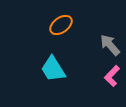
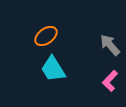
orange ellipse: moved 15 px left, 11 px down
pink L-shape: moved 2 px left, 5 px down
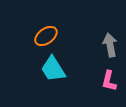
gray arrow: rotated 30 degrees clockwise
pink L-shape: moved 1 px left; rotated 30 degrees counterclockwise
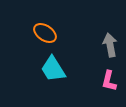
orange ellipse: moved 1 px left, 3 px up; rotated 70 degrees clockwise
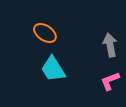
pink L-shape: moved 1 px right; rotated 55 degrees clockwise
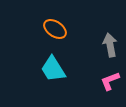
orange ellipse: moved 10 px right, 4 px up
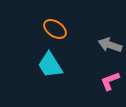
gray arrow: rotated 60 degrees counterclockwise
cyan trapezoid: moved 3 px left, 4 px up
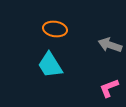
orange ellipse: rotated 25 degrees counterclockwise
pink L-shape: moved 1 px left, 7 px down
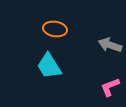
cyan trapezoid: moved 1 px left, 1 px down
pink L-shape: moved 1 px right, 1 px up
